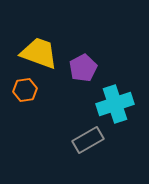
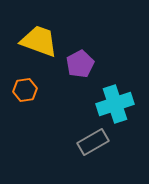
yellow trapezoid: moved 12 px up
purple pentagon: moved 3 px left, 4 px up
gray rectangle: moved 5 px right, 2 px down
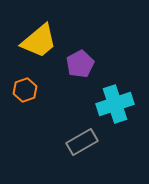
yellow trapezoid: rotated 120 degrees clockwise
orange hexagon: rotated 10 degrees counterclockwise
gray rectangle: moved 11 px left
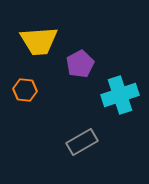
yellow trapezoid: rotated 36 degrees clockwise
orange hexagon: rotated 25 degrees clockwise
cyan cross: moved 5 px right, 9 px up
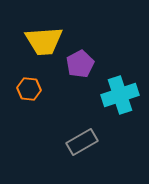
yellow trapezoid: moved 5 px right
orange hexagon: moved 4 px right, 1 px up
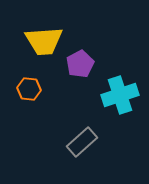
gray rectangle: rotated 12 degrees counterclockwise
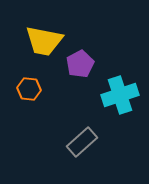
yellow trapezoid: rotated 15 degrees clockwise
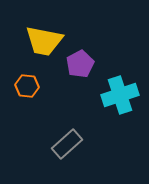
orange hexagon: moved 2 px left, 3 px up
gray rectangle: moved 15 px left, 2 px down
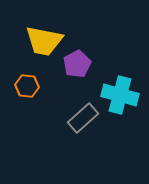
purple pentagon: moved 3 px left
cyan cross: rotated 33 degrees clockwise
gray rectangle: moved 16 px right, 26 px up
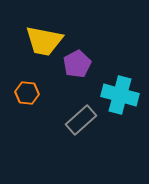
orange hexagon: moved 7 px down
gray rectangle: moved 2 px left, 2 px down
